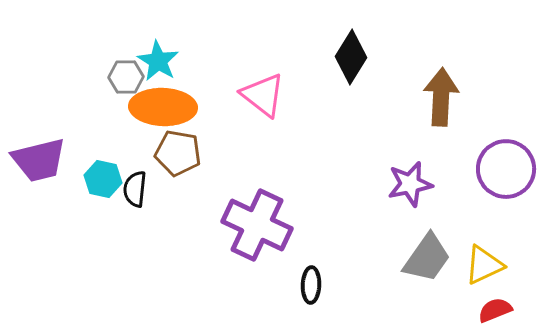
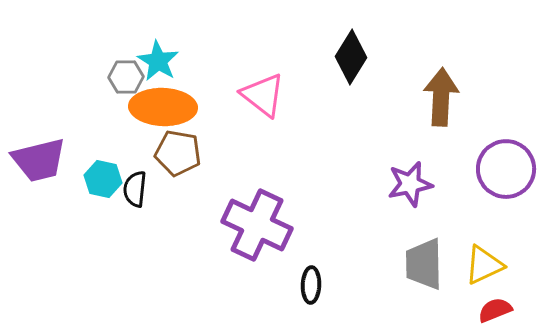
gray trapezoid: moved 3 px left, 6 px down; rotated 144 degrees clockwise
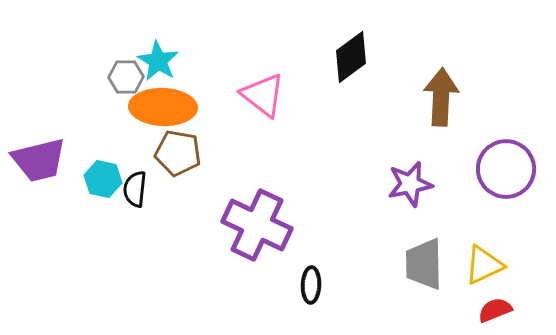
black diamond: rotated 22 degrees clockwise
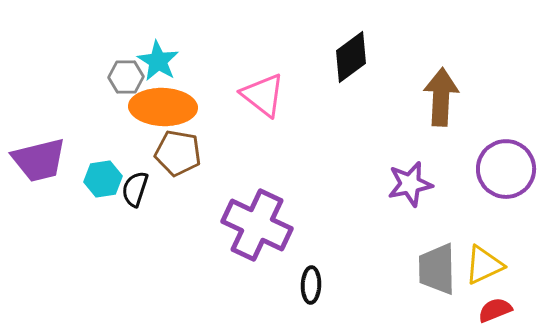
cyan hexagon: rotated 21 degrees counterclockwise
black semicircle: rotated 12 degrees clockwise
gray trapezoid: moved 13 px right, 5 px down
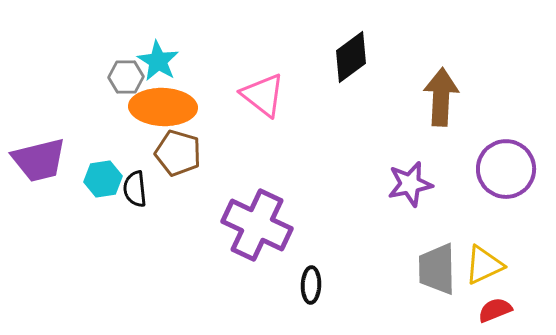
brown pentagon: rotated 6 degrees clockwise
black semicircle: rotated 24 degrees counterclockwise
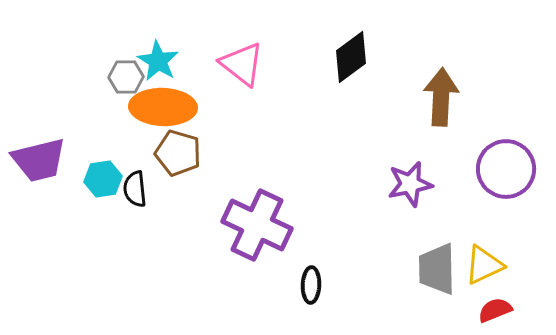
pink triangle: moved 21 px left, 31 px up
